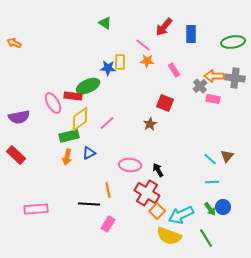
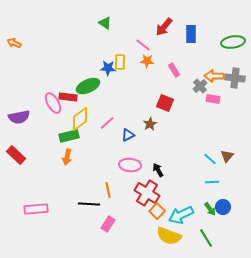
red rectangle at (73, 96): moved 5 px left, 1 px down
blue triangle at (89, 153): moved 39 px right, 18 px up
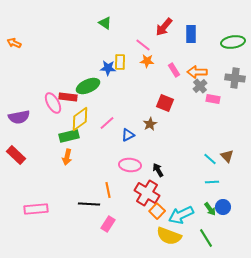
orange arrow at (214, 76): moved 17 px left, 4 px up
brown triangle at (227, 156): rotated 24 degrees counterclockwise
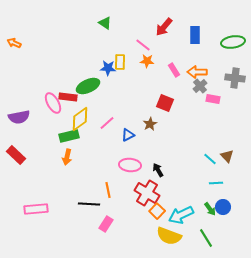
blue rectangle at (191, 34): moved 4 px right, 1 px down
cyan line at (212, 182): moved 4 px right, 1 px down
pink rectangle at (108, 224): moved 2 px left
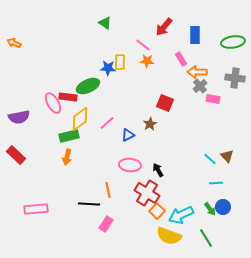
pink rectangle at (174, 70): moved 7 px right, 11 px up
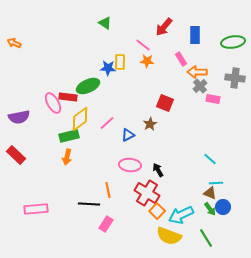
brown triangle at (227, 156): moved 17 px left, 37 px down; rotated 24 degrees counterclockwise
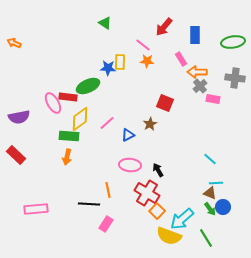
green rectangle at (69, 136): rotated 18 degrees clockwise
cyan arrow at (181, 215): moved 1 px right, 4 px down; rotated 15 degrees counterclockwise
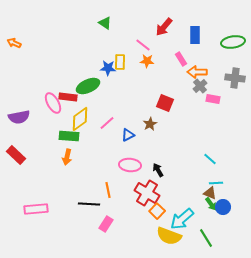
green arrow at (210, 209): moved 1 px right, 5 px up
